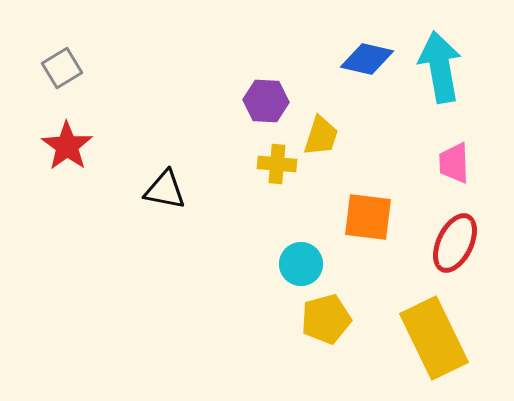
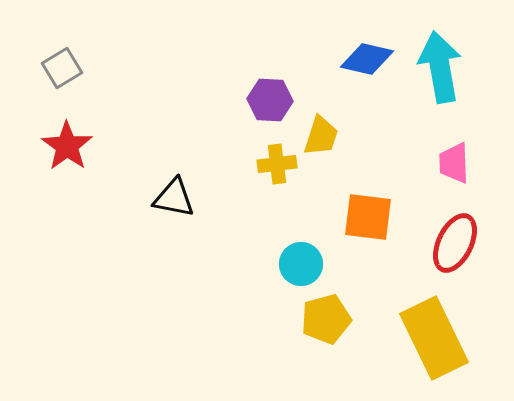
purple hexagon: moved 4 px right, 1 px up
yellow cross: rotated 12 degrees counterclockwise
black triangle: moved 9 px right, 8 px down
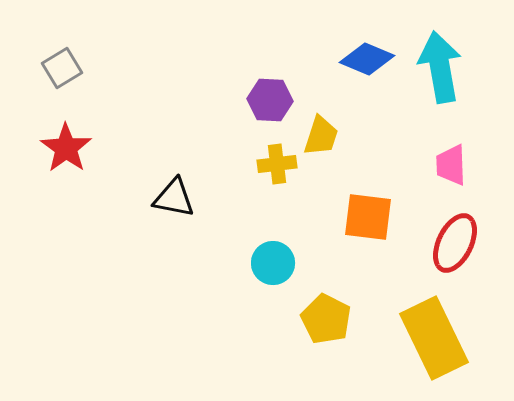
blue diamond: rotated 10 degrees clockwise
red star: moved 1 px left, 2 px down
pink trapezoid: moved 3 px left, 2 px down
cyan circle: moved 28 px left, 1 px up
yellow pentagon: rotated 30 degrees counterclockwise
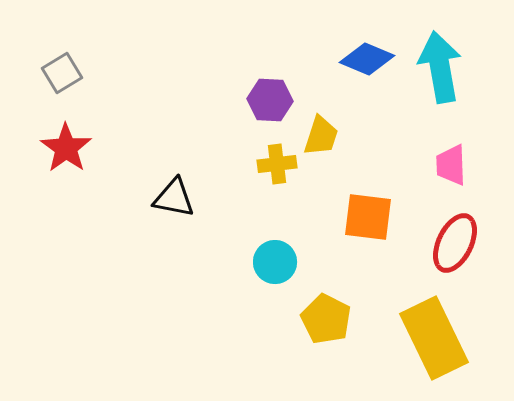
gray square: moved 5 px down
cyan circle: moved 2 px right, 1 px up
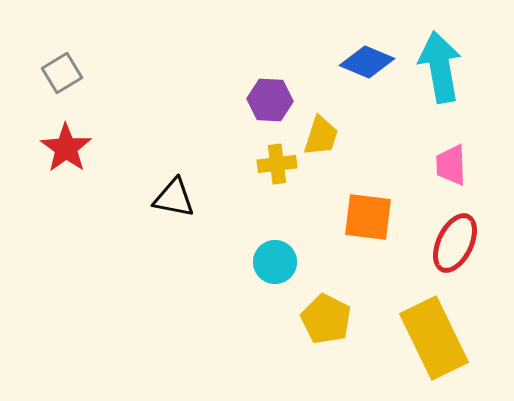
blue diamond: moved 3 px down
